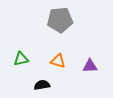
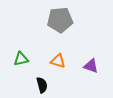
purple triangle: moved 1 px right; rotated 21 degrees clockwise
black semicircle: rotated 84 degrees clockwise
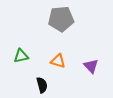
gray pentagon: moved 1 px right, 1 px up
green triangle: moved 3 px up
purple triangle: rotated 28 degrees clockwise
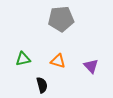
green triangle: moved 2 px right, 3 px down
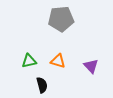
green triangle: moved 6 px right, 2 px down
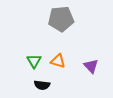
green triangle: moved 5 px right; rotated 49 degrees counterclockwise
black semicircle: rotated 112 degrees clockwise
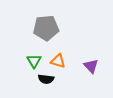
gray pentagon: moved 15 px left, 9 px down
black semicircle: moved 4 px right, 6 px up
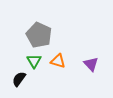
gray pentagon: moved 7 px left, 7 px down; rotated 30 degrees clockwise
purple triangle: moved 2 px up
black semicircle: moved 27 px left; rotated 119 degrees clockwise
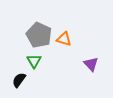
orange triangle: moved 6 px right, 22 px up
black semicircle: moved 1 px down
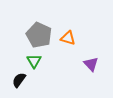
orange triangle: moved 4 px right, 1 px up
